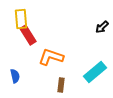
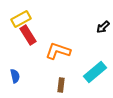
yellow rectangle: rotated 66 degrees clockwise
black arrow: moved 1 px right
orange L-shape: moved 7 px right, 6 px up
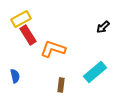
orange L-shape: moved 5 px left, 2 px up
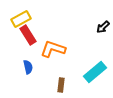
blue semicircle: moved 13 px right, 9 px up
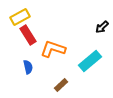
yellow rectangle: moved 1 px left, 2 px up
black arrow: moved 1 px left
cyan rectangle: moved 5 px left, 11 px up
brown rectangle: rotated 40 degrees clockwise
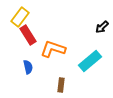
yellow rectangle: rotated 24 degrees counterclockwise
brown rectangle: rotated 40 degrees counterclockwise
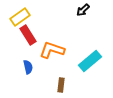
yellow rectangle: rotated 18 degrees clockwise
black arrow: moved 19 px left, 17 px up
orange L-shape: moved 1 px left, 1 px down
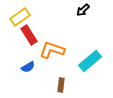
red rectangle: moved 1 px right
blue semicircle: rotated 72 degrees clockwise
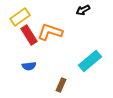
black arrow: rotated 16 degrees clockwise
orange L-shape: moved 2 px left, 18 px up
blue semicircle: moved 1 px right, 1 px up; rotated 24 degrees clockwise
brown rectangle: rotated 16 degrees clockwise
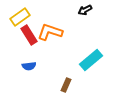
black arrow: moved 2 px right
cyan rectangle: moved 1 px right, 1 px up
brown rectangle: moved 5 px right
